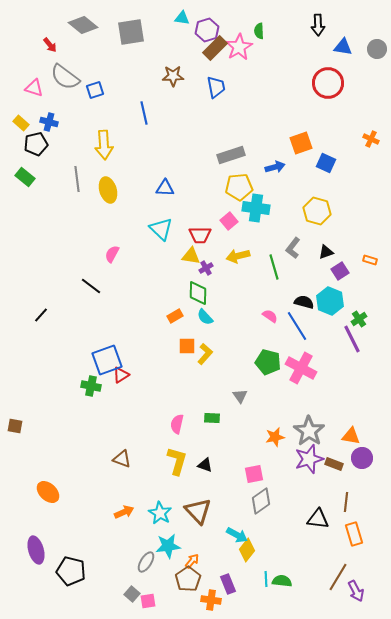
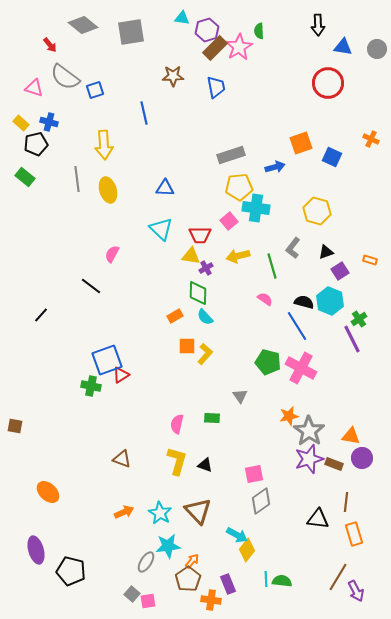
blue square at (326, 163): moved 6 px right, 6 px up
green line at (274, 267): moved 2 px left, 1 px up
pink semicircle at (270, 316): moved 5 px left, 17 px up
orange star at (275, 437): moved 14 px right, 21 px up
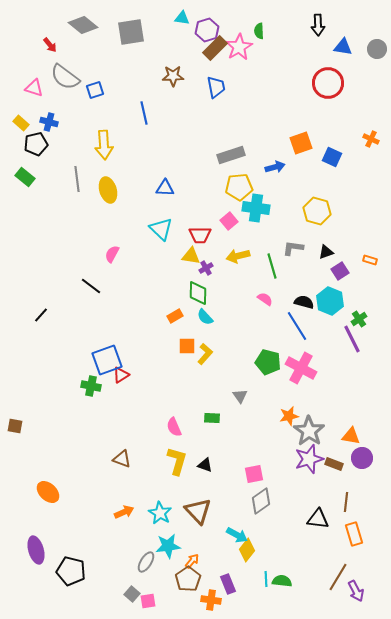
gray L-shape at (293, 248): rotated 60 degrees clockwise
pink semicircle at (177, 424): moved 3 px left, 3 px down; rotated 36 degrees counterclockwise
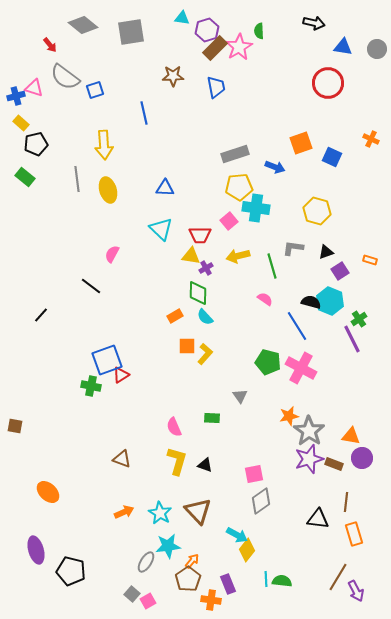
black arrow at (318, 25): moved 4 px left, 2 px up; rotated 75 degrees counterclockwise
blue cross at (49, 122): moved 33 px left, 26 px up; rotated 30 degrees counterclockwise
gray rectangle at (231, 155): moved 4 px right, 1 px up
blue arrow at (275, 167): rotated 36 degrees clockwise
black semicircle at (304, 302): moved 7 px right
pink square at (148, 601): rotated 21 degrees counterclockwise
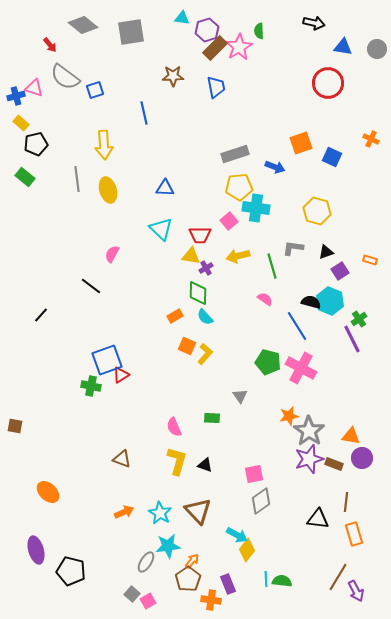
orange square at (187, 346): rotated 24 degrees clockwise
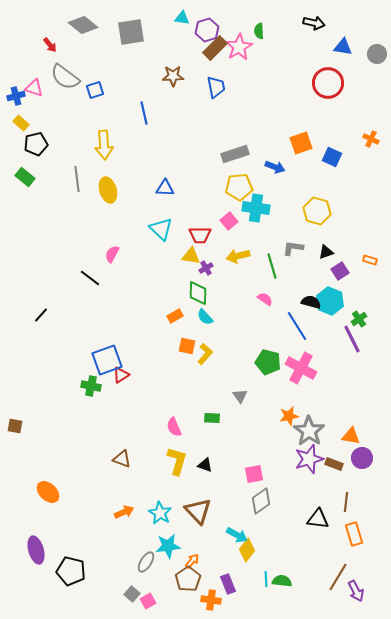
gray circle at (377, 49): moved 5 px down
black line at (91, 286): moved 1 px left, 8 px up
orange square at (187, 346): rotated 12 degrees counterclockwise
